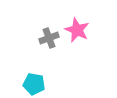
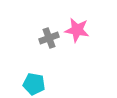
pink star: rotated 15 degrees counterclockwise
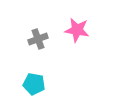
gray cross: moved 11 px left, 1 px down
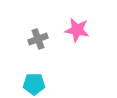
cyan pentagon: rotated 10 degrees counterclockwise
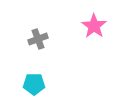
pink star: moved 17 px right, 4 px up; rotated 25 degrees clockwise
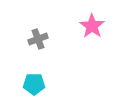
pink star: moved 2 px left
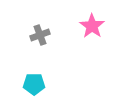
gray cross: moved 2 px right, 4 px up
